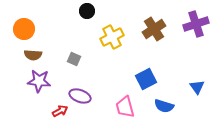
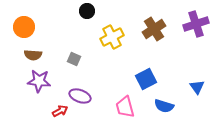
orange circle: moved 2 px up
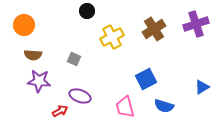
orange circle: moved 2 px up
blue triangle: moved 5 px right; rotated 35 degrees clockwise
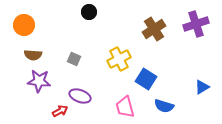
black circle: moved 2 px right, 1 px down
yellow cross: moved 7 px right, 22 px down
blue square: rotated 30 degrees counterclockwise
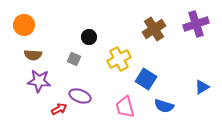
black circle: moved 25 px down
red arrow: moved 1 px left, 2 px up
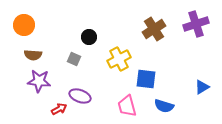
blue square: rotated 25 degrees counterclockwise
pink trapezoid: moved 2 px right, 1 px up
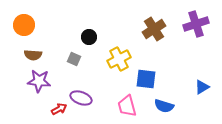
purple ellipse: moved 1 px right, 2 px down
